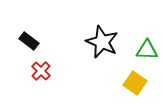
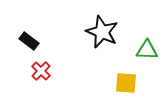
black star: moved 10 px up
yellow square: moved 9 px left; rotated 30 degrees counterclockwise
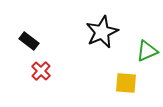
black star: rotated 24 degrees clockwise
green triangle: moved 1 px down; rotated 25 degrees counterclockwise
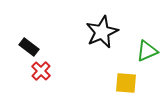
black rectangle: moved 6 px down
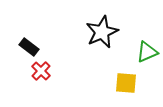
green triangle: moved 1 px down
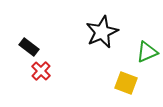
yellow square: rotated 15 degrees clockwise
